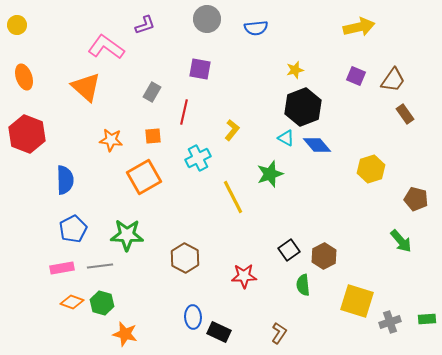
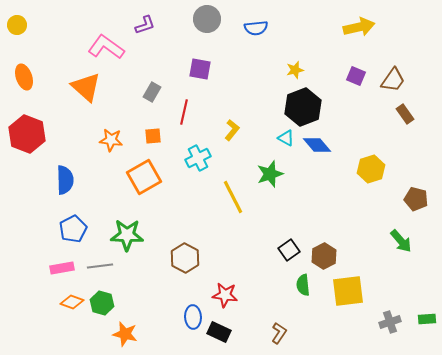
red star at (244, 276): moved 19 px left, 19 px down; rotated 10 degrees clockwise
yellow square at (357, 301): moved 9 px left, 10 px up; rotated 24 degrees counterclockwise
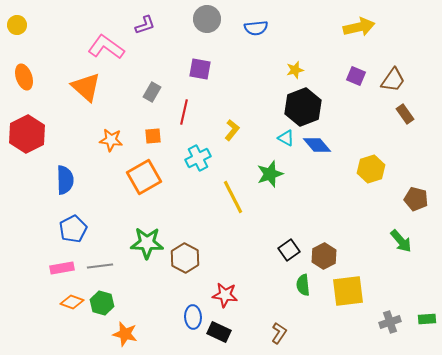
red hexagon at (27, 134): rotated 12 degrees clockwise
green star at (127, 235): moved 20 px right, 8 px down
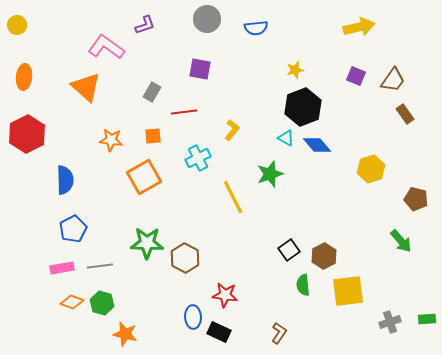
orange ellipse at (24, 77): rotated 25 degrees clockwise
red line at (184, 112): rotated 70 degrees clockwise
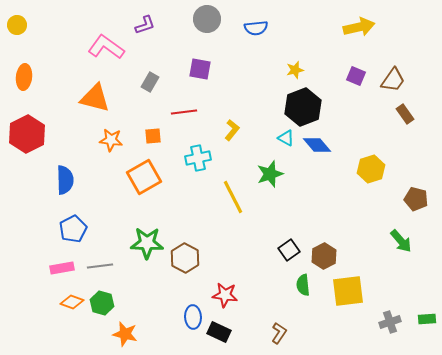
orange triangle at (86, 87): moved 9 px right, 11 px down; rotated 28 degrees counterclockwise
gray rectangle at (152, 92): moved 2 px left, 10 px up
cyan cross at (198, 158): rotated 15 degrees clockwise
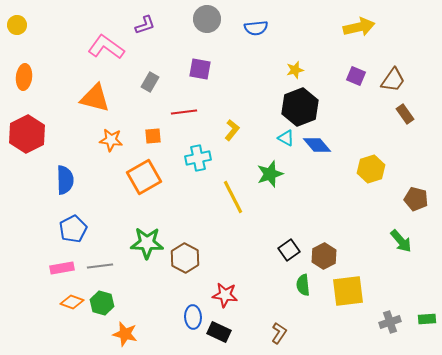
black hexagon at (303, 107): moved 3 px left
